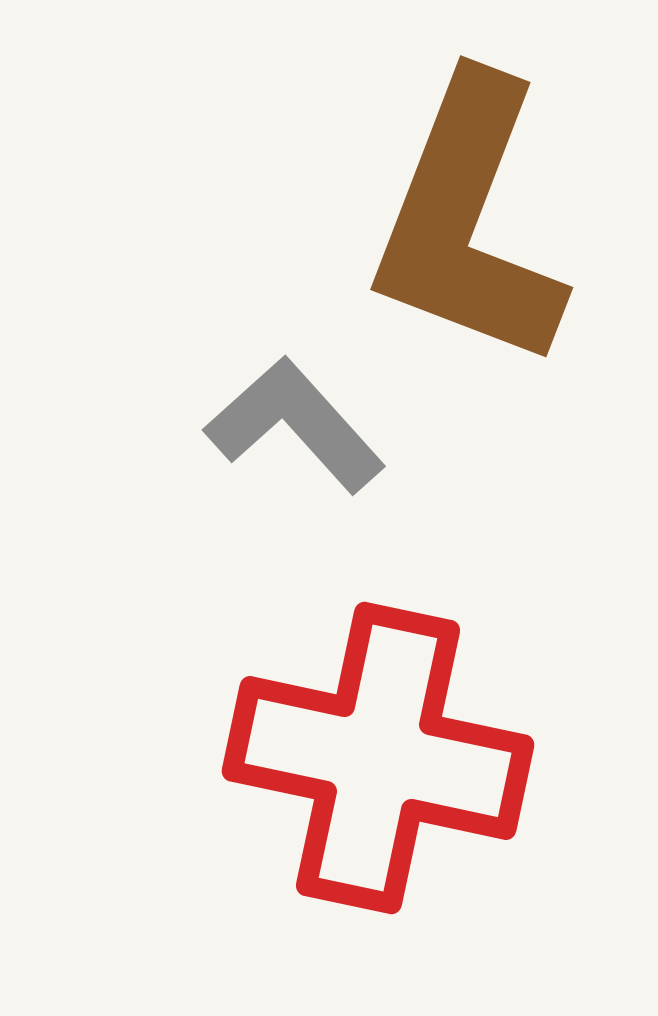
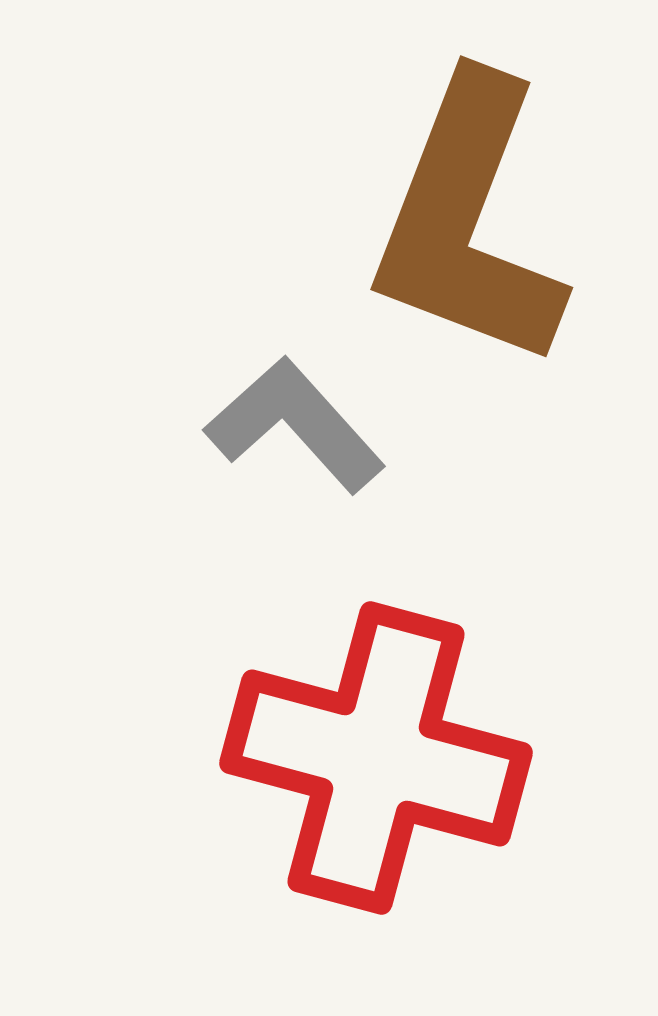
red cross: moved 2 px left; rotated 3 degrees clockwise
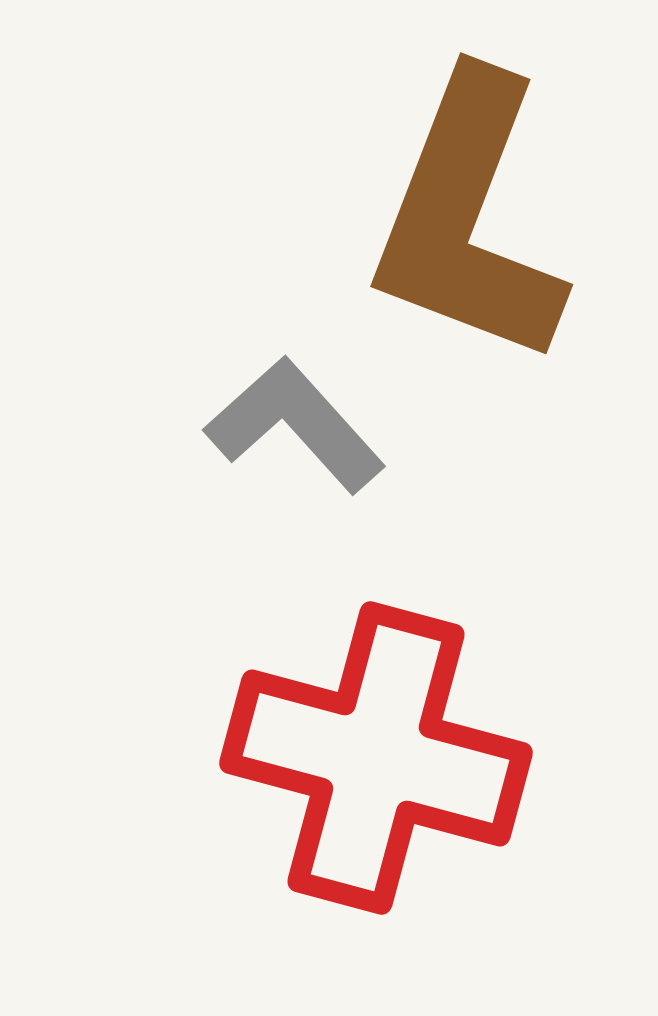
brown L-shape: moved 3 px up
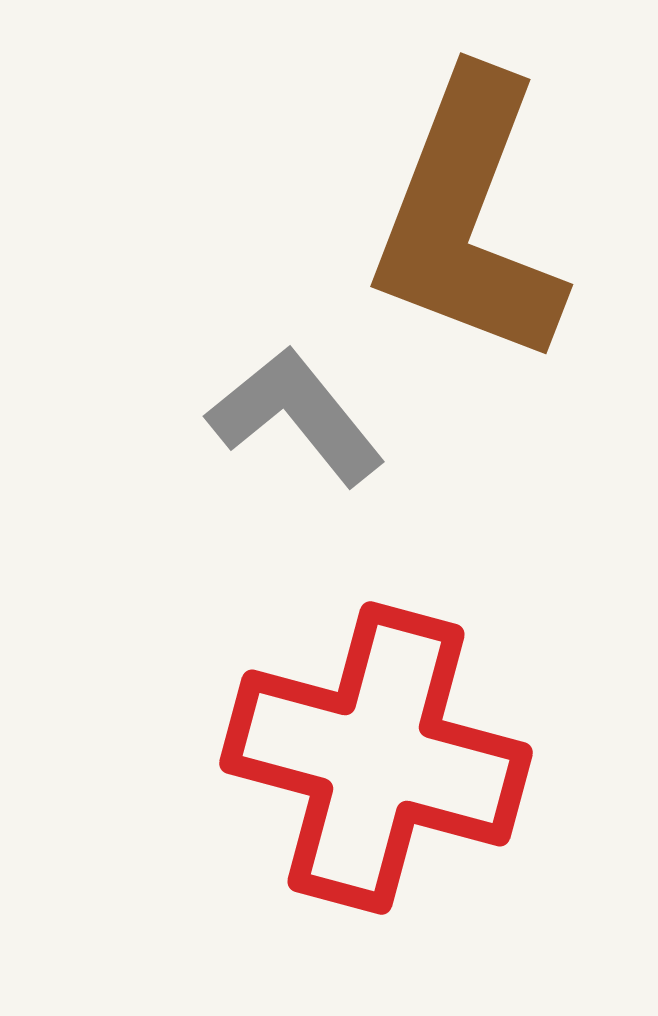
gray L-shape: moved 1 px right, 9 px up; rotated 3 degrees clockwise
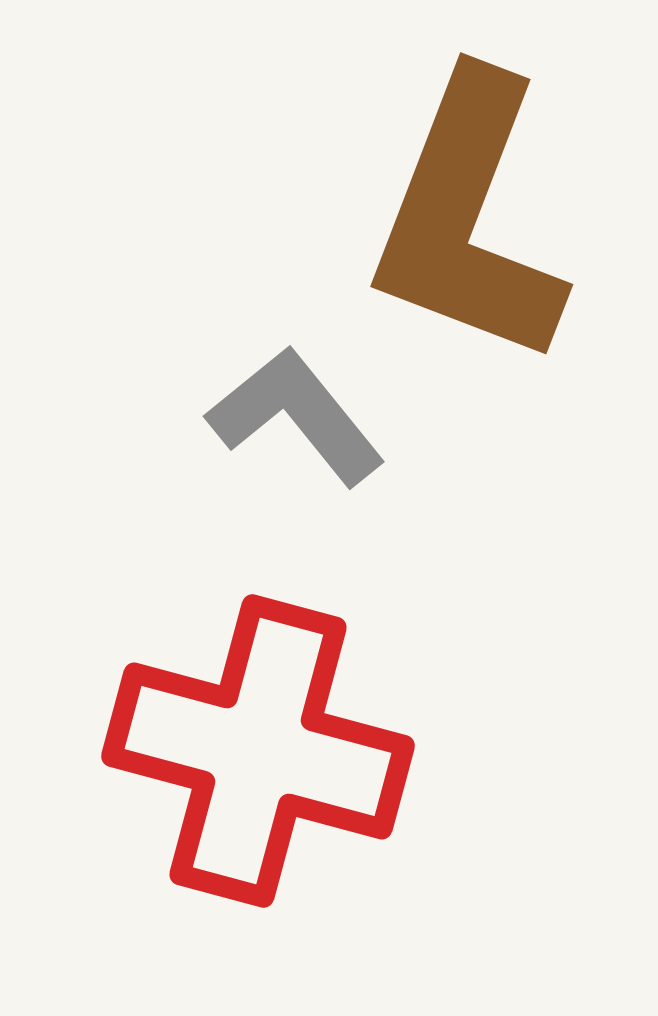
red cross: moved 118 px left, 7 px up
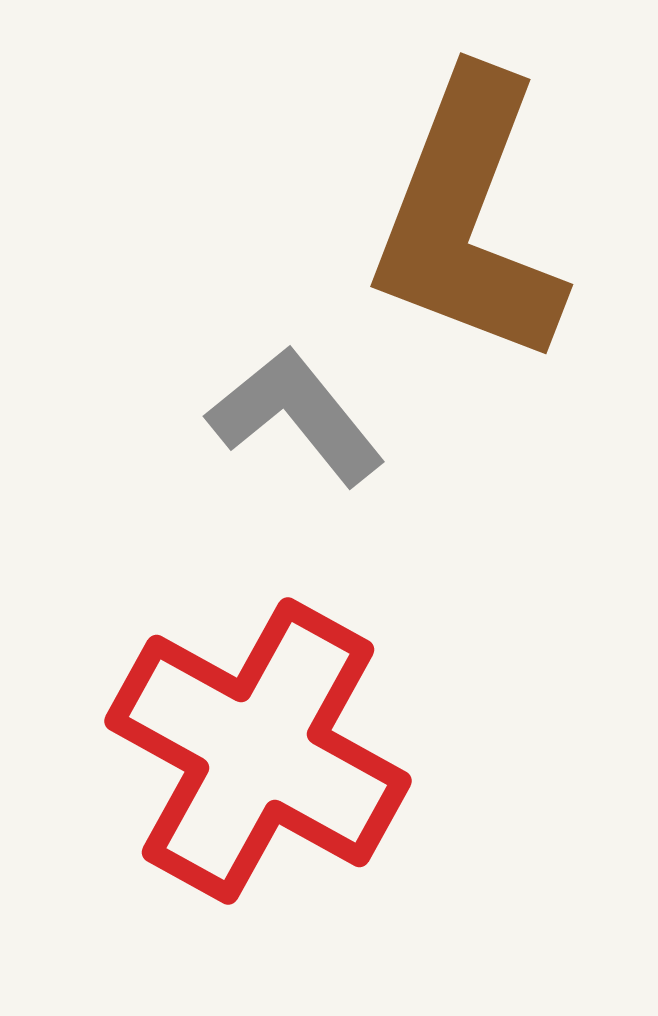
red cross: rotated 14 degrees clockwise
